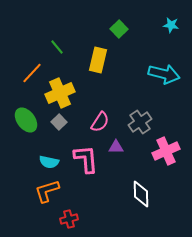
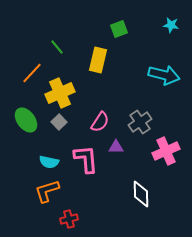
green square: rotated 24 degrees clockwise
cyan arrow: moved 1 px down
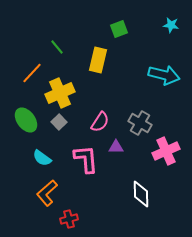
gray cross: moved 1 px down; rotated 25 degrees counterclockwise
cyan semicircle: moved 7 px left, 4 px up; rotated 24 degrees clockwise
orange L-shape: moved 2 px down; rotated 24 degrees counterclockwise
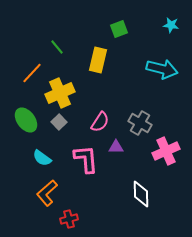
cyan arrow: moved 2 px left, 6 px up
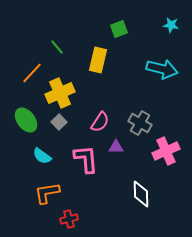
cyan semicircle: moved 2 px up
orange L-shape: rotated 32 degrees clockwise
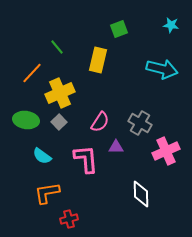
green ellipse: rotated 45 degrees counterclockwise
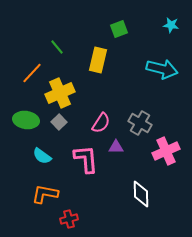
pink semicircle: moved 1 px right, 1 px down
orange L-shape: moved 2 px left, 1 px down; rotated 20 degrees clockwise
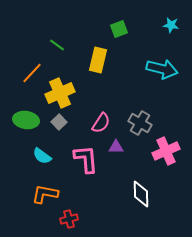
green line: moved 2 px up; rotated 14 degrees counterclockwise
